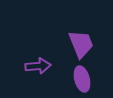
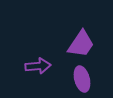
purple trapezoid: rotated 56 degrees clockwise
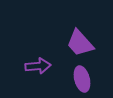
purple trapezoid: moved 1 px left, 1 px up; rotated 104 degrees clockwise
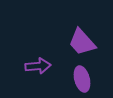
purple trapezoid: moved 2 px right, 1 px up
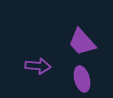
purple arrow: rotated 10 degrees clockwise
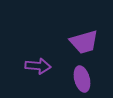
purple trapezoid: moved 2 px right; rotated 64 degrees counterclockwise
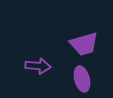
purple trapezoid: moved 2 px down
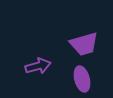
purple arrow: rotated 20 degrees counterclockwise
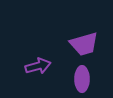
purple ellipse: rotated 15 degrees clockwise
